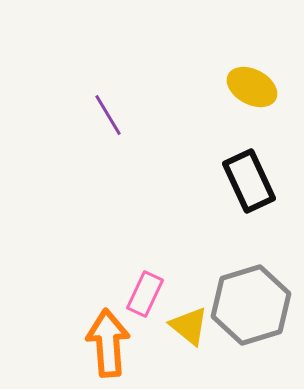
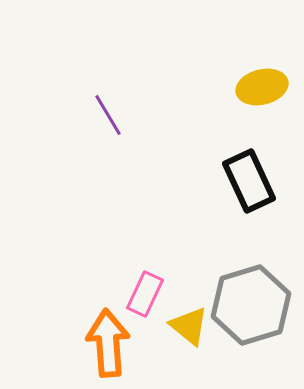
yellow ellipse: moved 10 px right; rotated 42 degrees counterclockwise
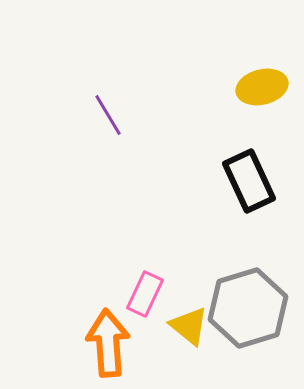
gray hexagon: moved 3 px left, 3 px down
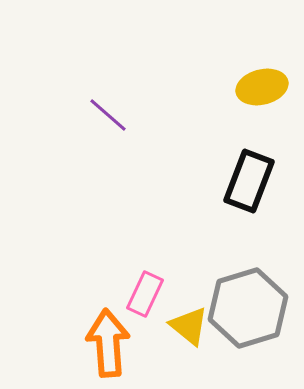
purple line: rotated 18 degrees counterclockwise
black rectangle: rotated 46 degrees clockwise
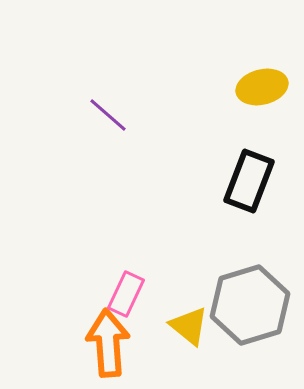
pink rectangle: moved 19 px left
gray hexagon: moved 2 px right, 3 px up
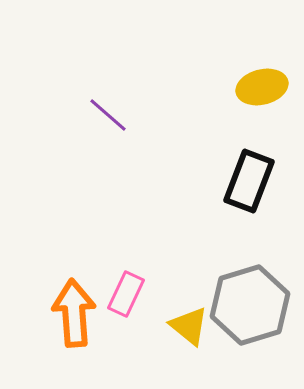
orange arrow: moved 34 px left, 30 px up
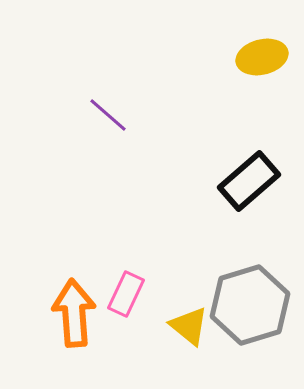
yellow ellipse: moved 30 px up
black rectangle: rotated 28 degrees clockwise
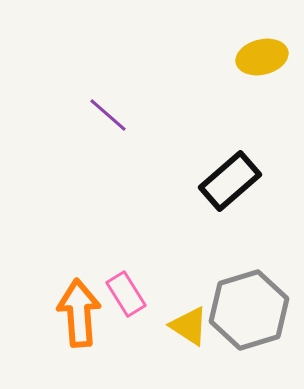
black rectangle: moved 19 px left
pink rectangle: rotated 57 degrees counterclockwise
gray hexagon: moved 1 px left, 5 px down
orange arrow: moved 5 px right
yellow triangle: rotated 6 degrees counterclockwise
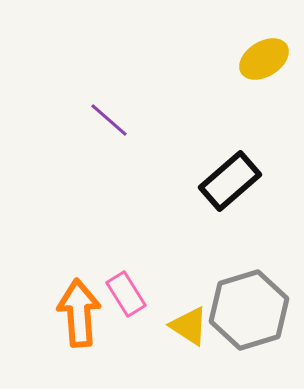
yellow ellipse: moved 2 px right, 2 px down; rotated 18 degrees counterclockwise
purple line: moved 1 px right, 5 px down
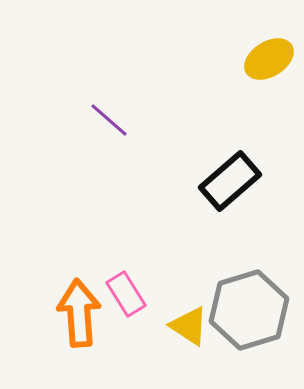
yellow ellipse: moved 5 px right
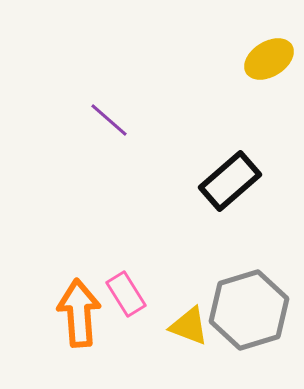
yellow triangle: rotated 12 degrees counterclockwise
